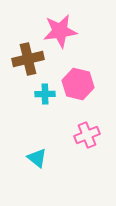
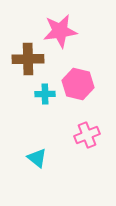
brown cross: rotated 12 degrees clockwise
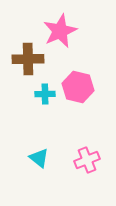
pink star: rotated 16 degrees counterclockwise
pink hexagon: moved 3 px down
pink cross: moved 25 px down
cyan triangle: moved 2 px right
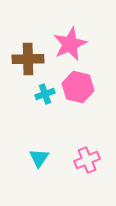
pink star: moved 10 px right, 13 px down
cyan cross: rotated 18 degrees counterclockwise
cyan triangle: rotated 25 degrees clockwise
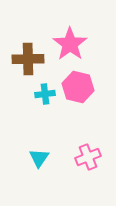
pink star: rotated 12 degrees counterclockwise
cyan cross: rotated 12 degrees clockwise
pink cross: moved 1 px right, 3 px up
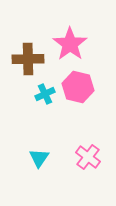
cyan cross: rotated 18 degrees counterclockwise
pink cross: rotated 30 degrees counterclockwise
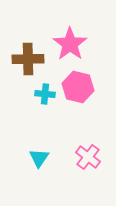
cyan cross: rotated 30 degrees clockwise
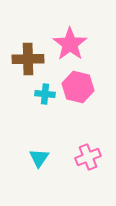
pink cross: rotated 30 degrees clockwise
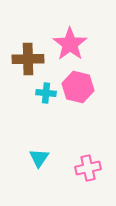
cyan cross: moved 1 px right, 1 px up
pink cross: moved 11 px down; rotated 10 degrees clockwise
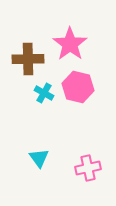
cyan cross: moved 2 px left; rotated 24 degrees clockwise
cyan triangle: rotated 10 degrees counterclockwise
